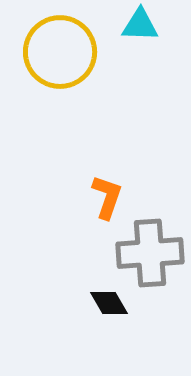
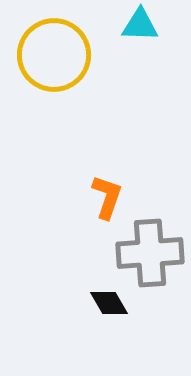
yellow circle: moved 6 px left, 3 px down
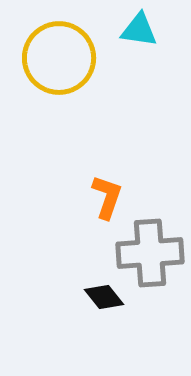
cyan triangle: moved 1 px left, 5 px down; rotated 6 degrees clockwise
yellow circle: moved 5 px right, 3 px down
black diamond: moved 5 px left, 6 px up; rotated 9 degrees counterclockwise
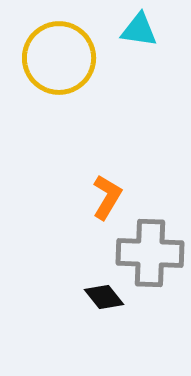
orange L-shape: rotated 12 degrees clockwise
gray cross: rotated 6 degrees clockwise
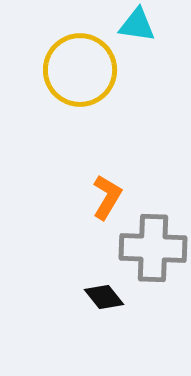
cyan triangle: moved 2 px left, 5 px up
yellow circle: moved 21 px right, 12 px down
gray cross: moved 3 px right, 5 px up
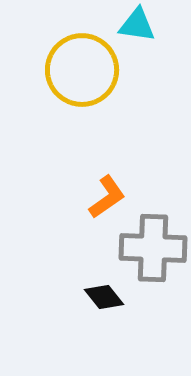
yellow circle: moved 2 px right
orange L-shape: rotated 24 degrees clockwise
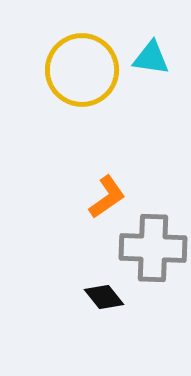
cyan triangle: moved 14 px right, 33 px down
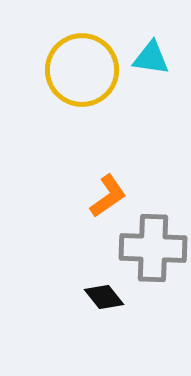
orange L-shape: moved 1 px right, 1 px up
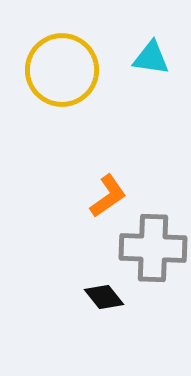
yellow circle: moved 20 px left
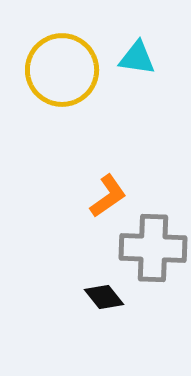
cyan triangle: moved 14 px left
